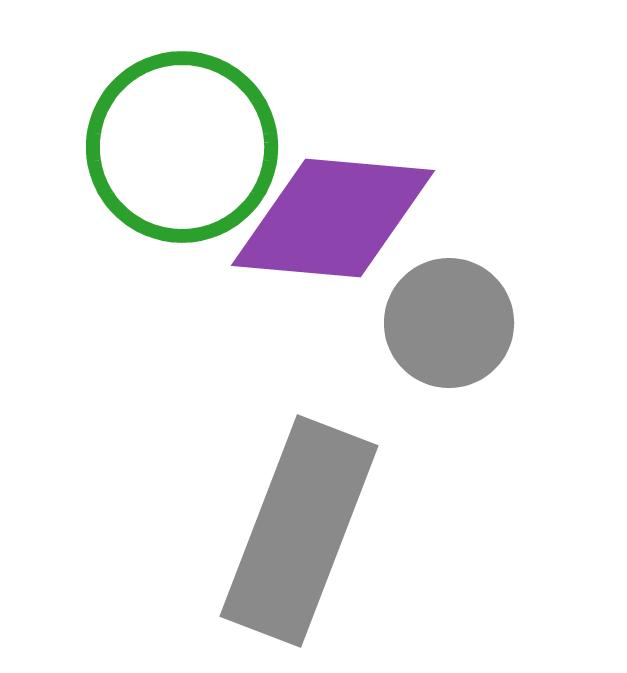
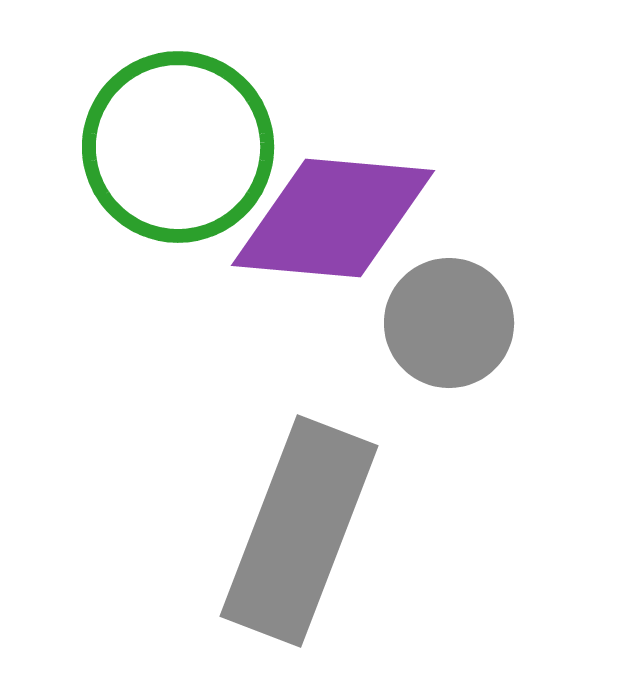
green circle: moved 4 px left
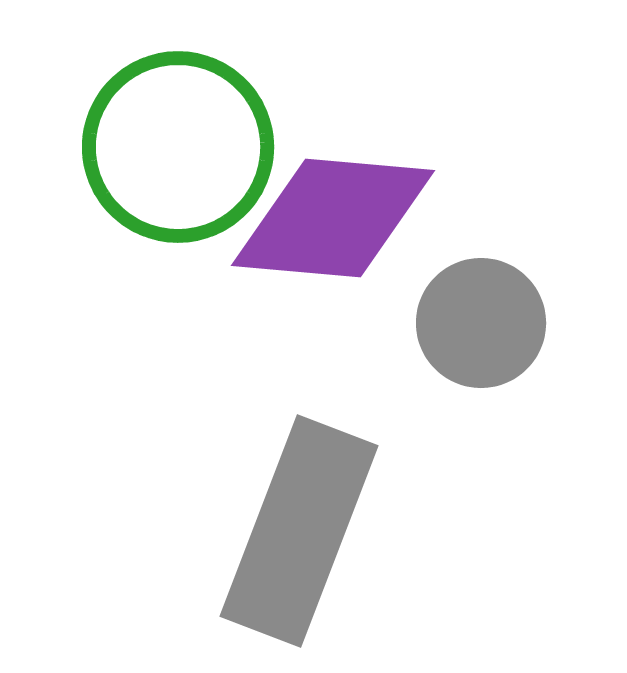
gray circle: moved 32 px right
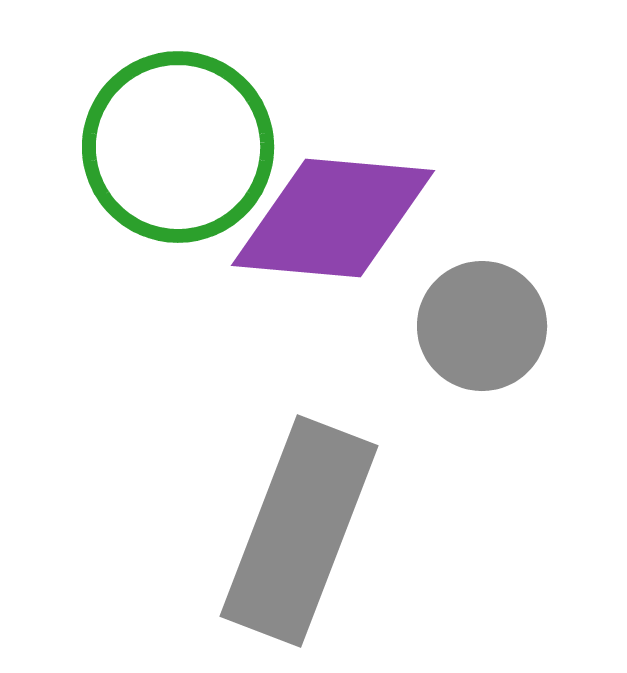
gray circle: moved 1 px right, 3 px down
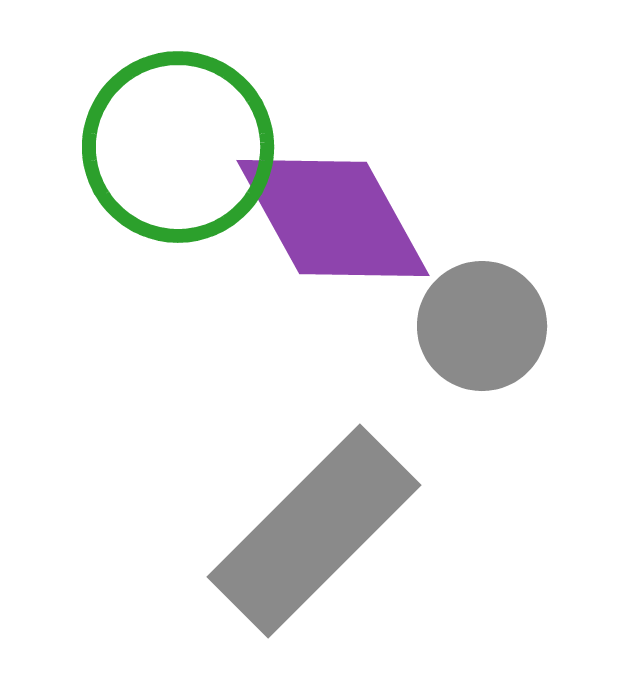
purple diamond: rotated 56 degrees clockwise
gray rectangle: moved 15 px right; rotated 24 degrees clockwise
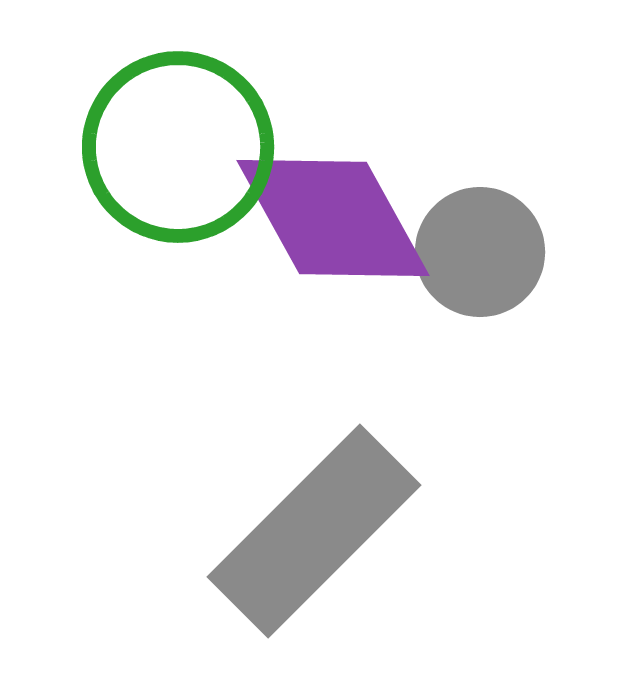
gray circle: moved 2 px left, 74 px up
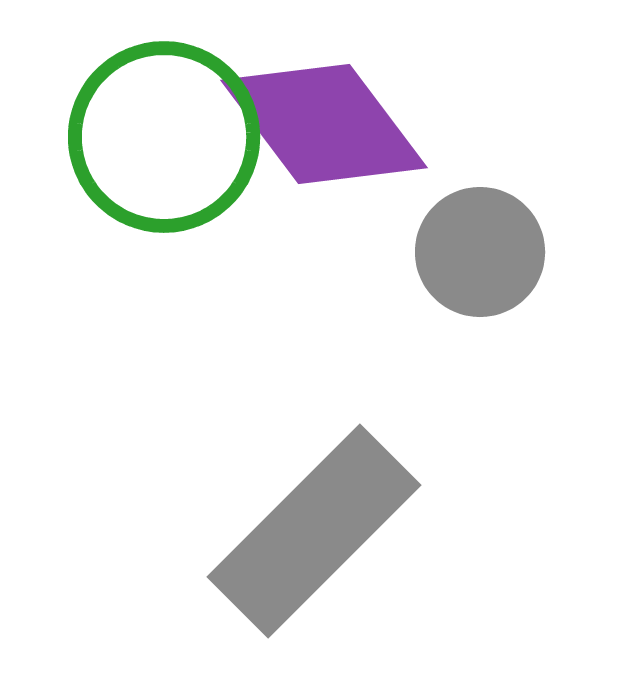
green circle: moved 14 px left, 10 px up
purple diamond: moved 9 px left, 94 px up; rotated 8 degrees counterclockwise
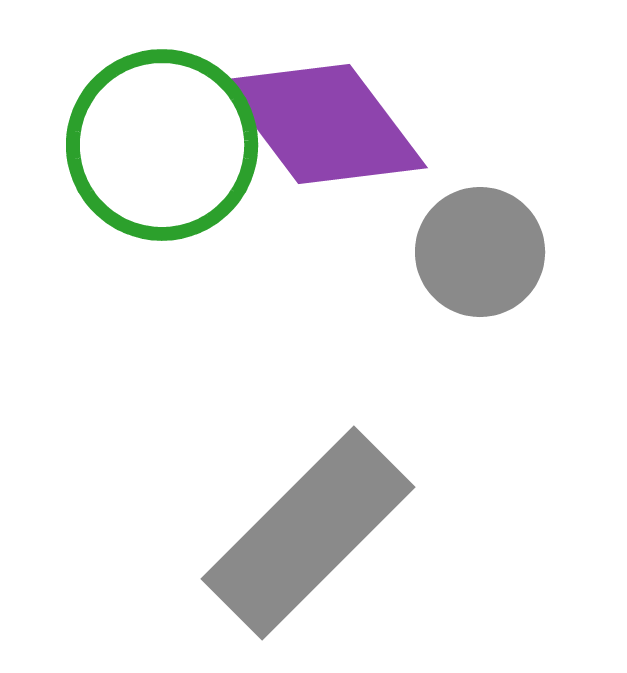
green circle: moved 2 px left, 8 px down
gray rectangle: moved 6 px left, 2 px down
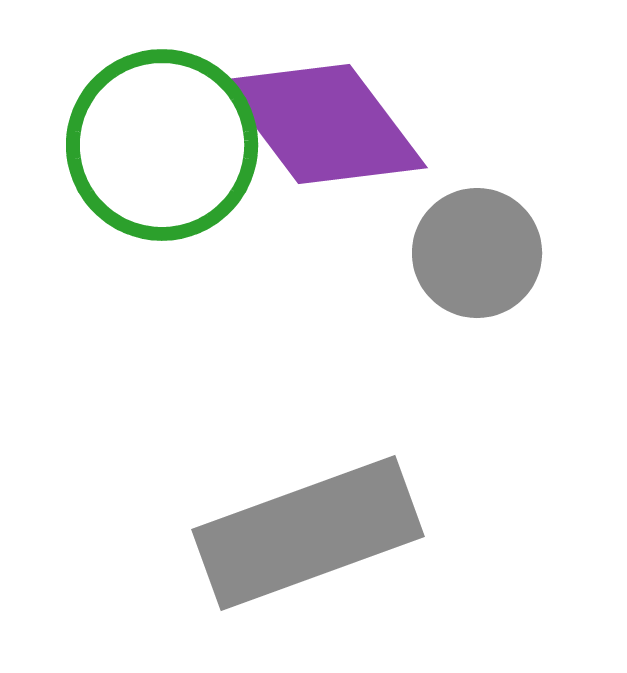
gray circle: moved 3 px left, 1 px down
gray rectangle: rotated 25 degrees clockwise
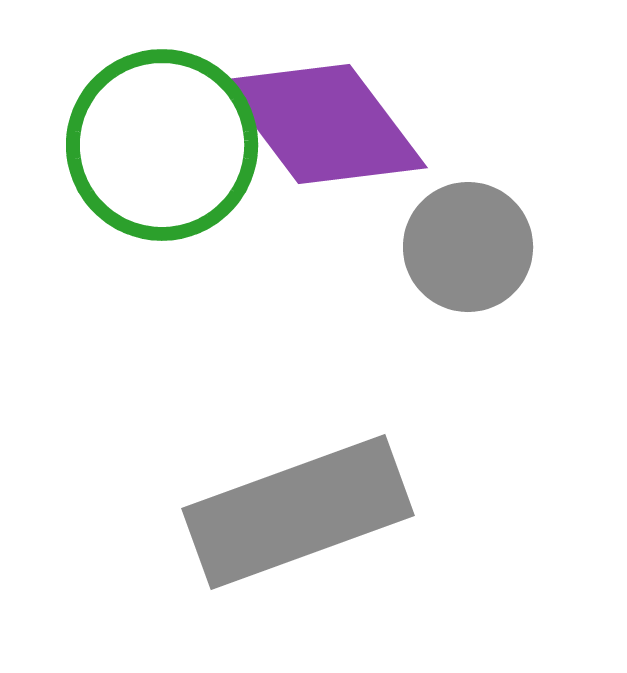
gray circle: moved 9 px left, 6 px up
gray rectangle: moved 10 px left, 21 px up
